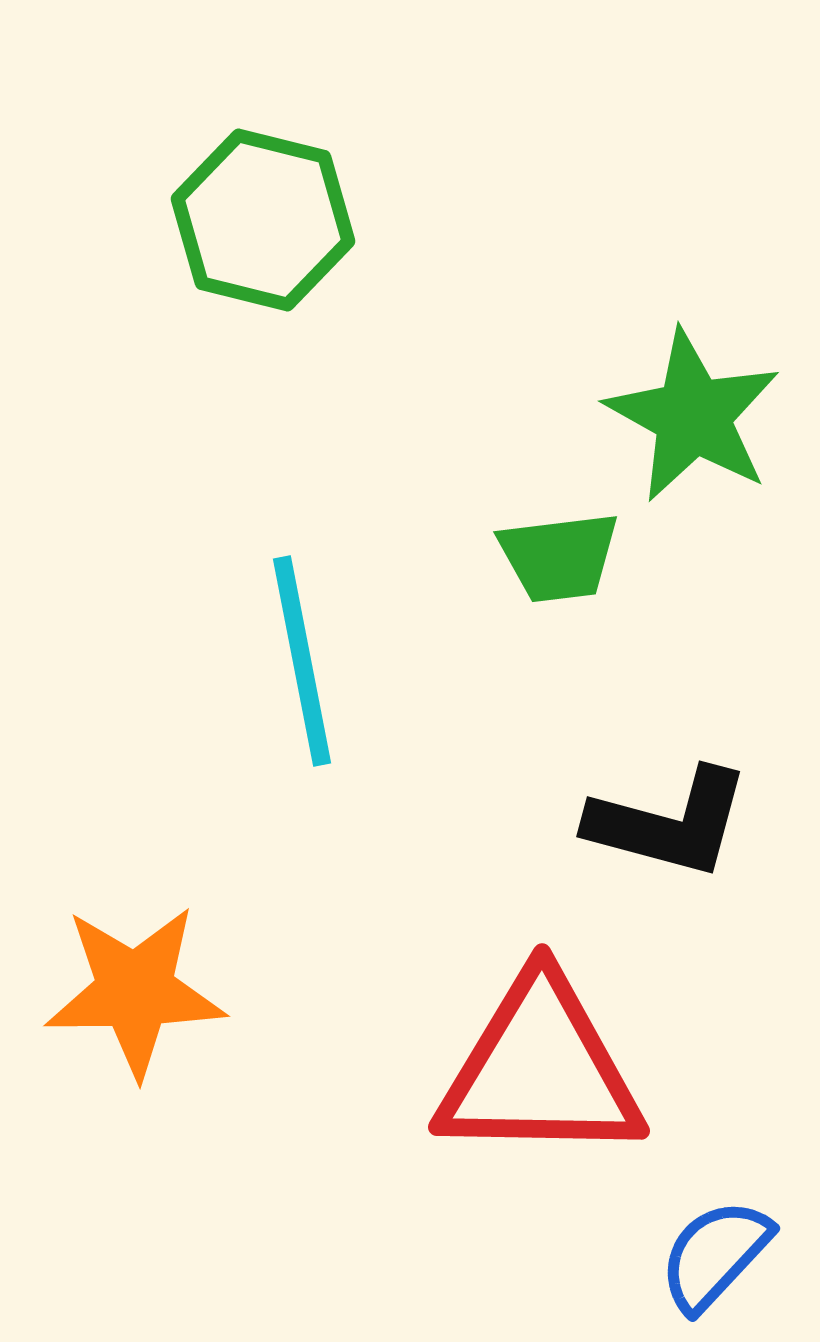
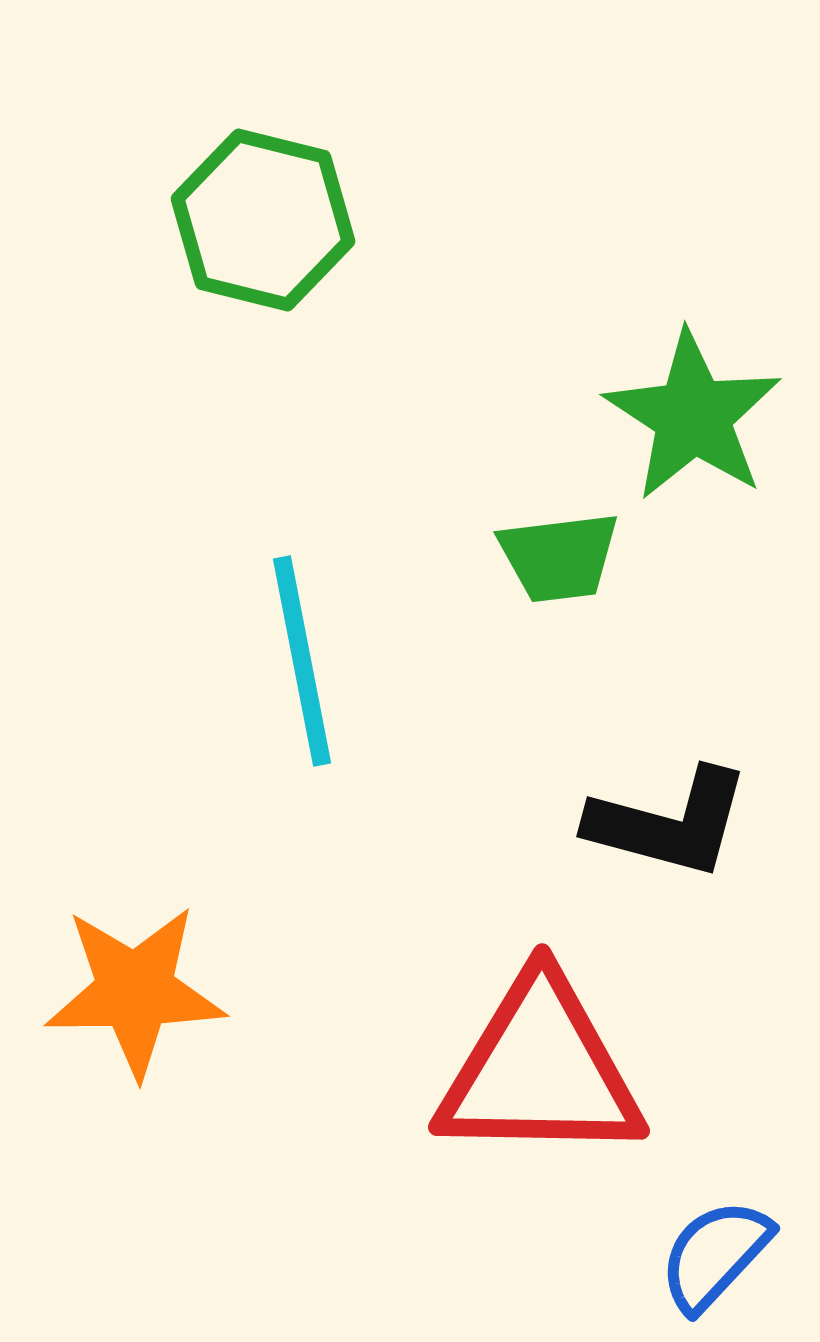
green star: rotated 4 degrees clockwise
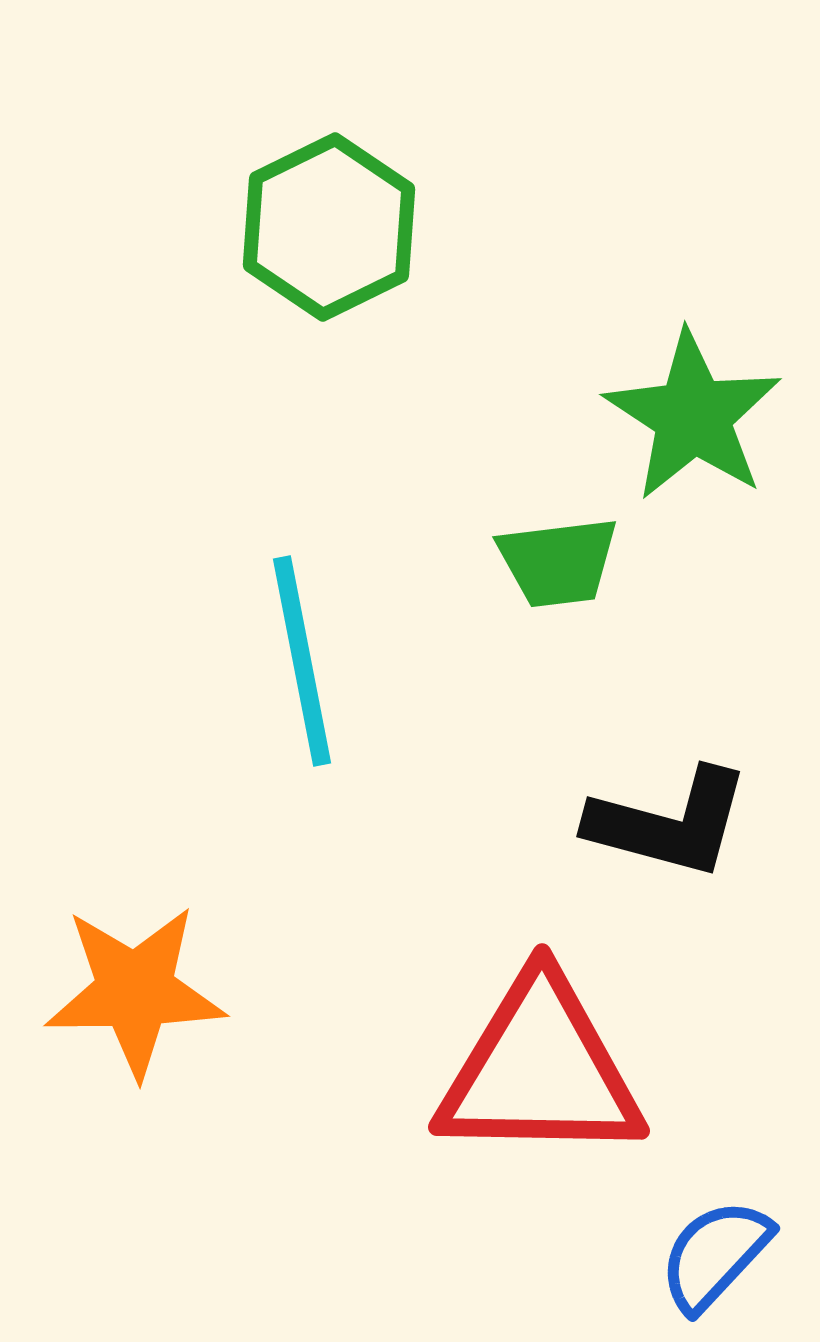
green hexagon: moved 66 px right, 7 px down; rotated 20 degrees clockwise
green trapezoid: moved 1 px left, 5 px down
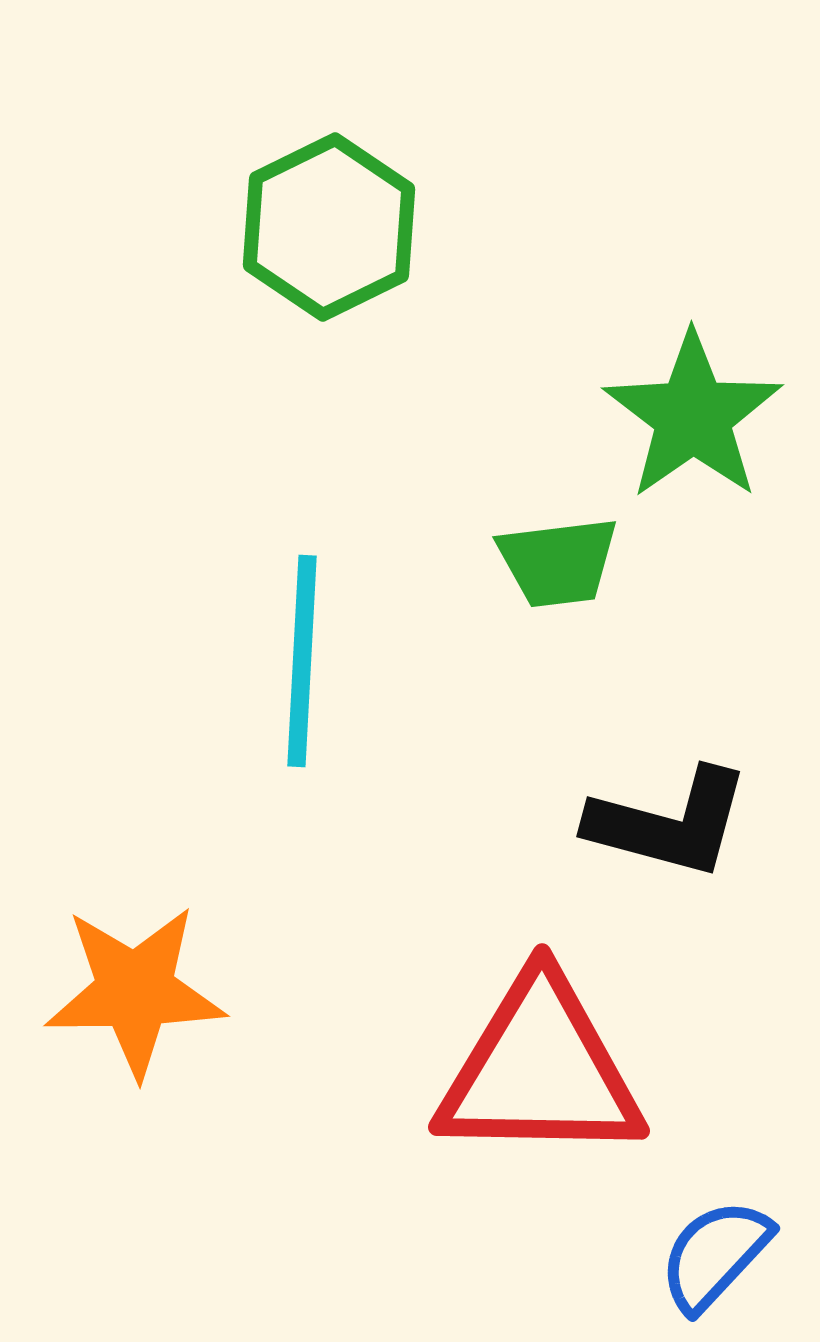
green star: rotated 4 degrees clockwise
cyan line: rotated 14 degrees clockwise
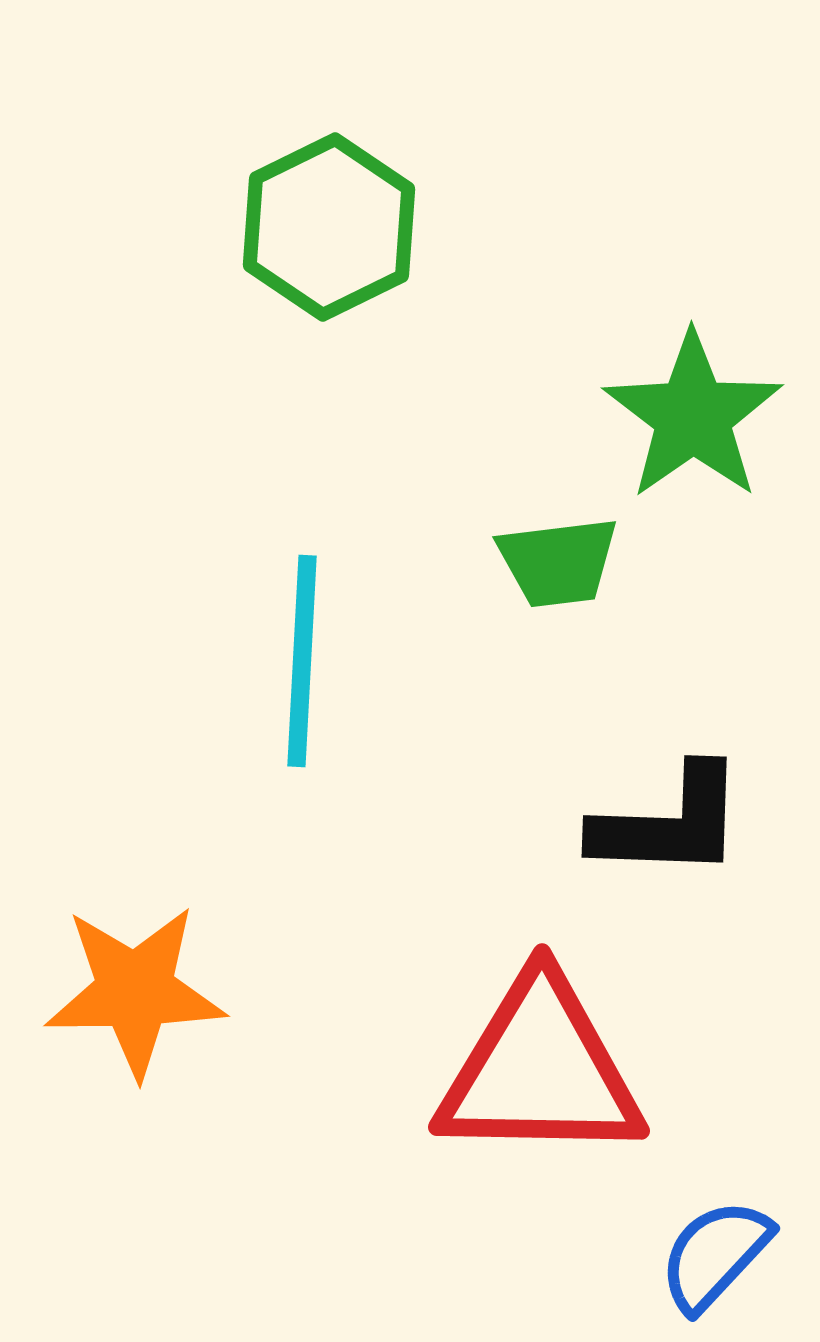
black L-shape: rotated 13 degrees counterclockwise
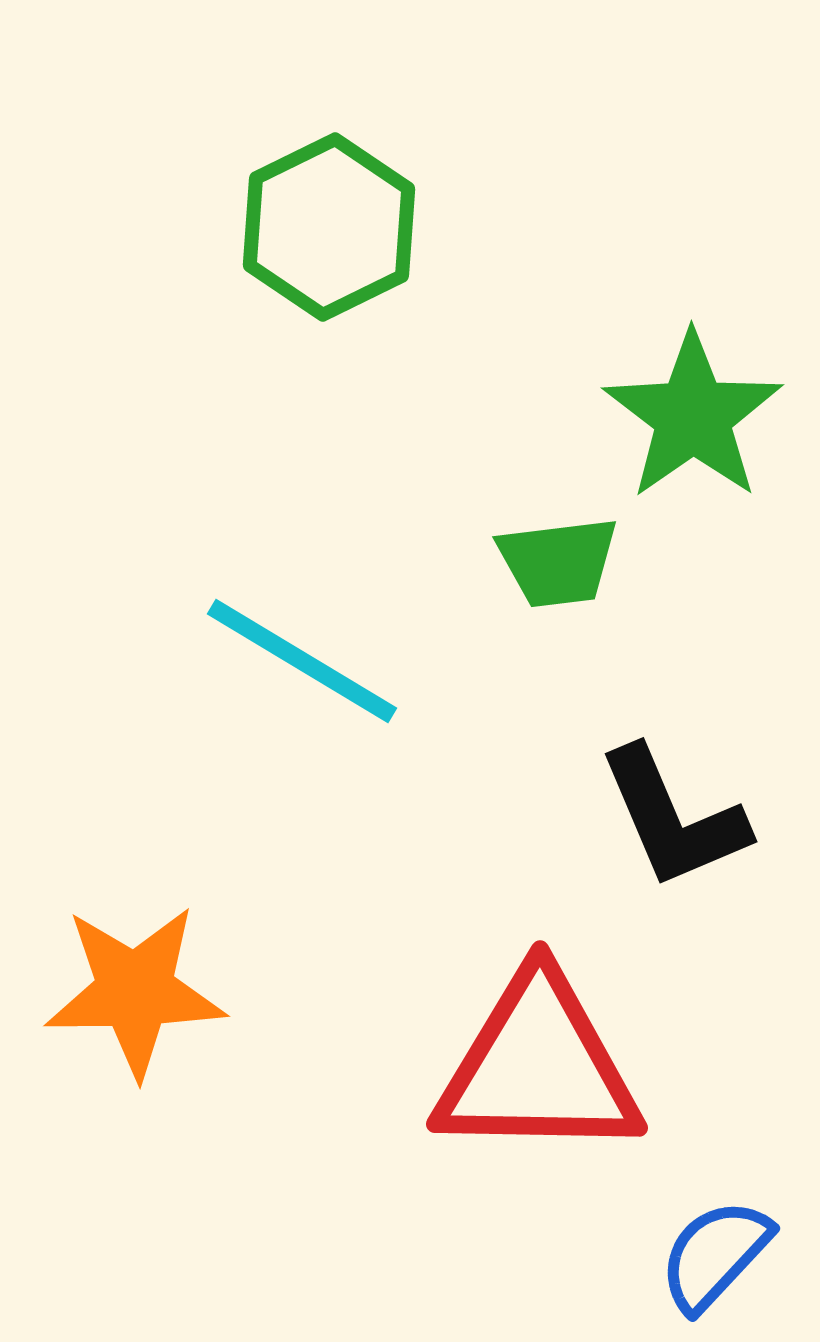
cyan line: rotated 62 degrees counterclockwise
black L-shape: moved 4 px right, 5 px up; rotated 65 degrees clockwise
red triangle: moved 2 px left, 3 px up
